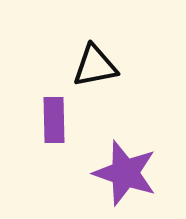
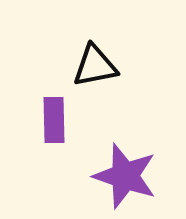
purple star: moved 3 px down
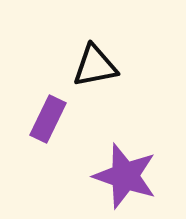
purple rectangle: moved 6 px left, 1 px up; rotated 27 degrees clockwise
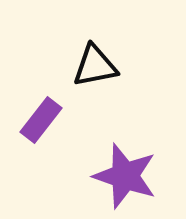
purple rectangle: moved 7 px left, 1 px down; rotated 12 degrees clockwise
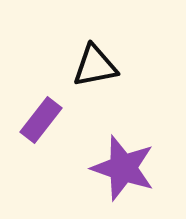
purple star: moved 2 px left, 8 px up
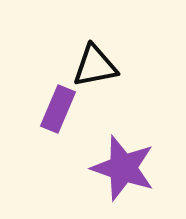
purple rectangle: moved 17 px right, 11 px up; rotated 15 degrees counterclockwise
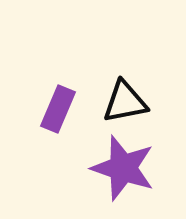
black triangle: moved 30 px right, 36 px down
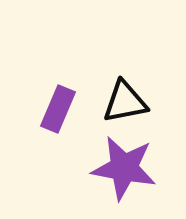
purple star: moved 1 px right; rotated 8 degrees counterclockwise
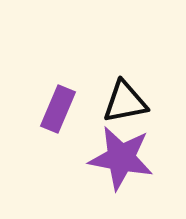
purple star: moved 3 px left, 10 px up
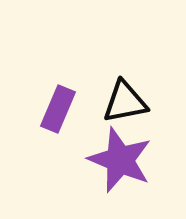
purple star: moved 1 px left, 2 px down; rotated 12 degrees clockwise
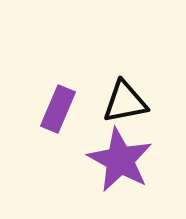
purple star: rotated 6 degrees clockwise
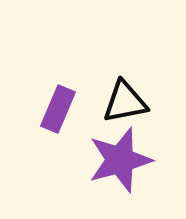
purple star: rotated 28 degrees clockwise
